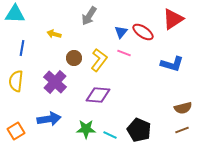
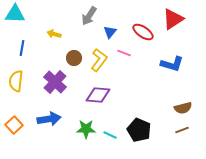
blue triangle: moved 11 px left
orange square: moved 2 px left, 6 px up; rotated 12 degrees counterclockwise
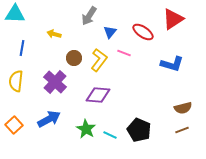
blue arrow: rotated 20 degrees counterclockwise
green star: rotated 30 degrees clockwise
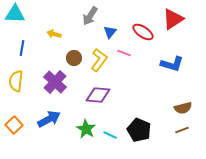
gray arrow: moved 1 px right
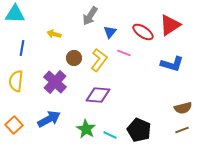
red triangle: moved 3 px left, 6 px down
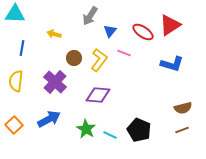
blue triangle: moved 1 px up
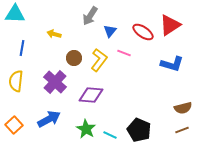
purple diamond: moved 7 px left
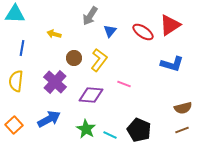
pink line: moved 31 px down
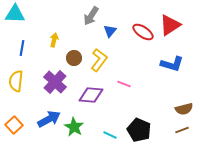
gray arrow: moved 1 px right
yellow arrow: moved 6 px down; rotated 88 degrees clockwise
brown semicircle: moved 1 px right, 1 px down
green star: moved 12 px left, 2 px up
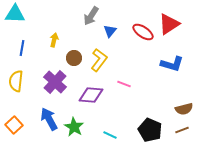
red triangle: moved 1 px left, 1 px up
blue arrow: rotated 90 degrees counterclockwise
black pentagon: moved 11 px right
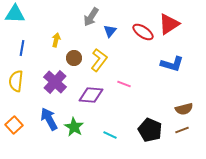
gray arrow: moved 1 px down
yellow arrow: moved 2 px right
